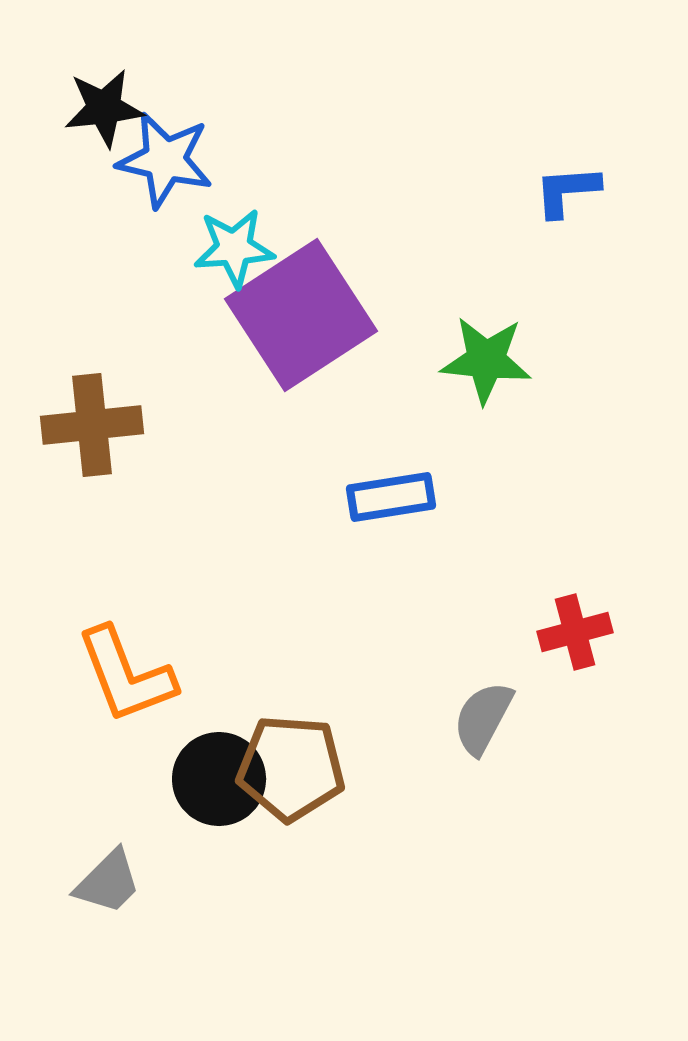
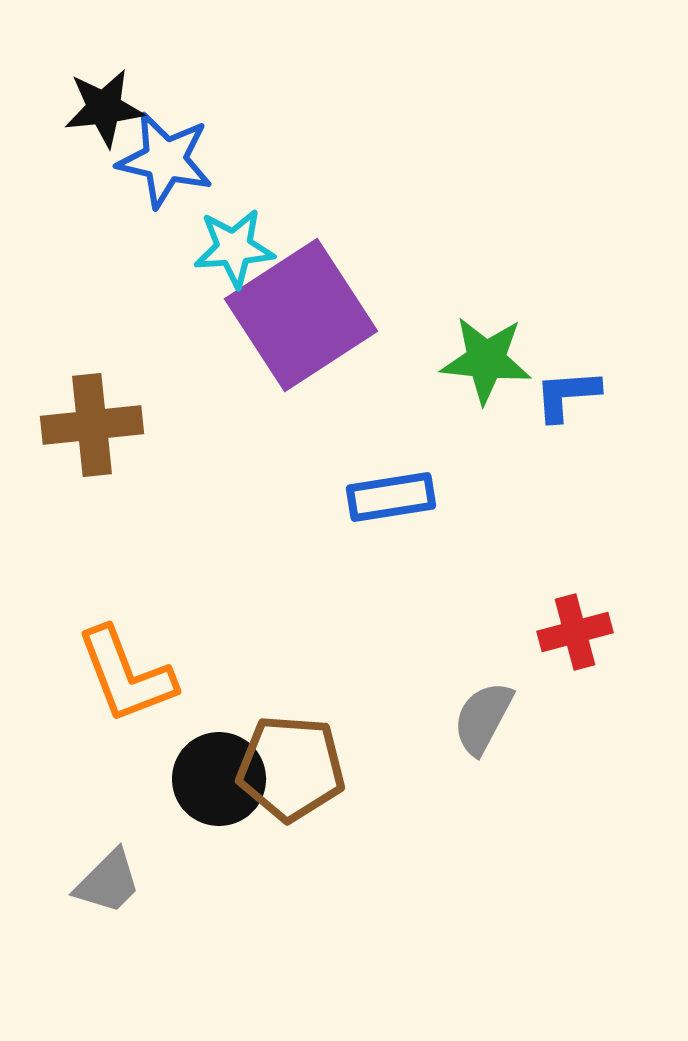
blue L-shape: moved 204 px down
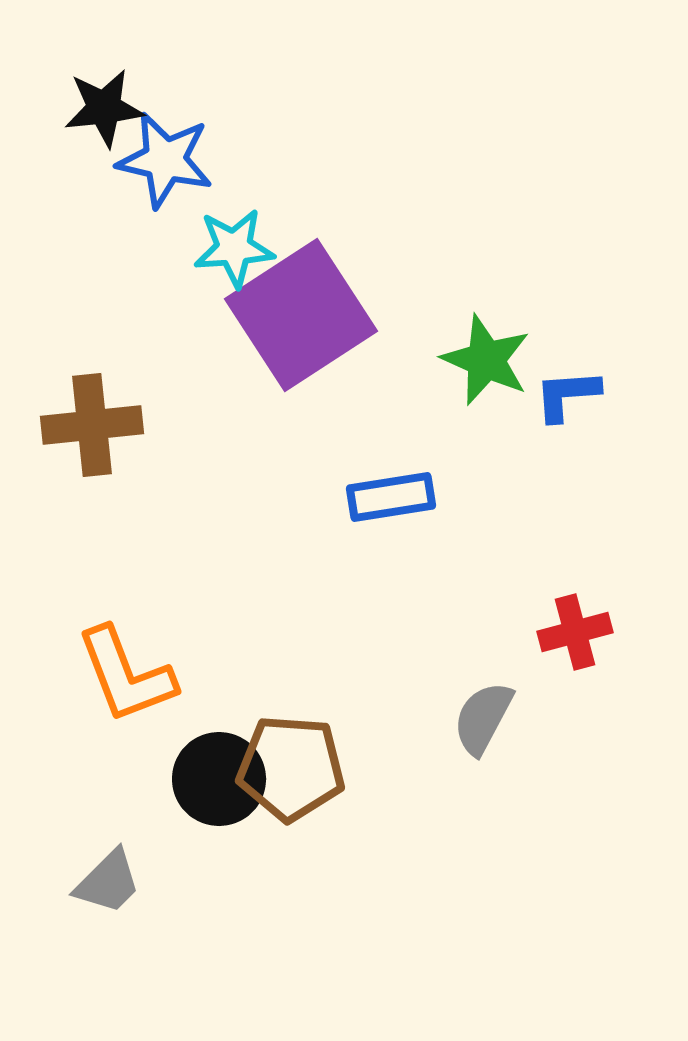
green star: rotated 18 degrees clockwise
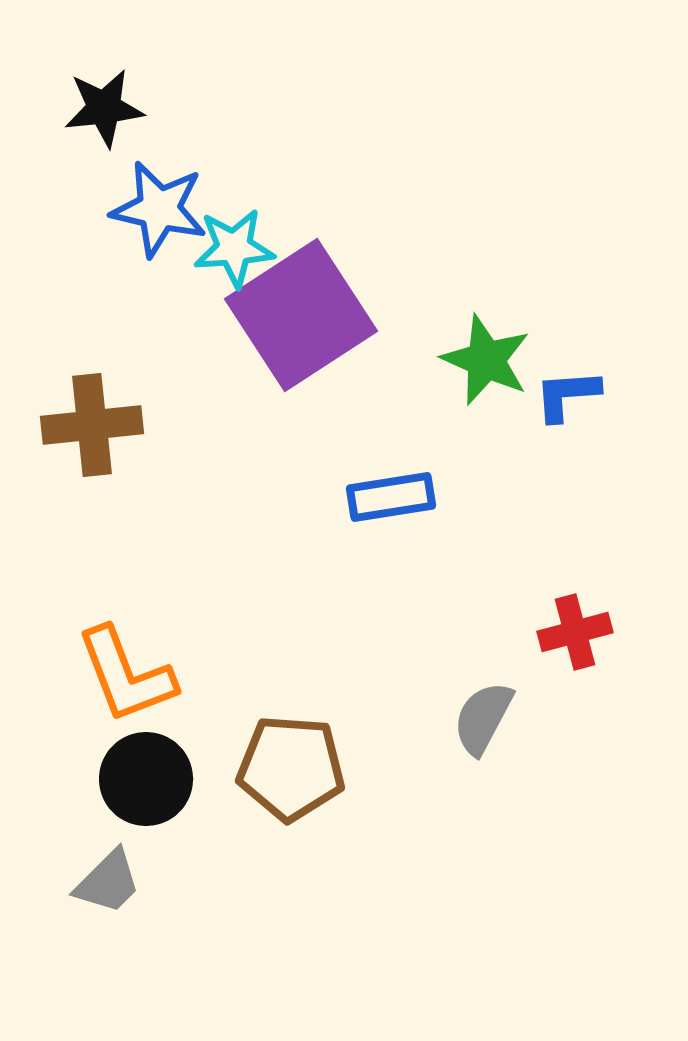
blue star: moved 6 px left, 49 px down
black circle: moved 73 px left
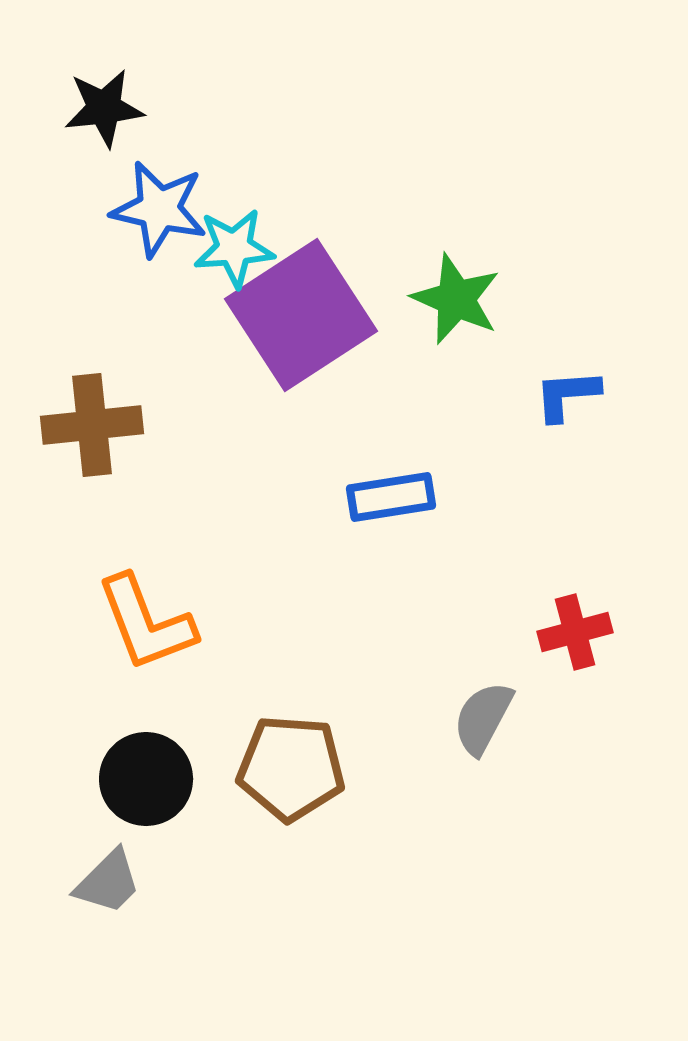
green star: moved 30 px left, 61 px up
orange L-shape: moved 20 px right, 52 px up
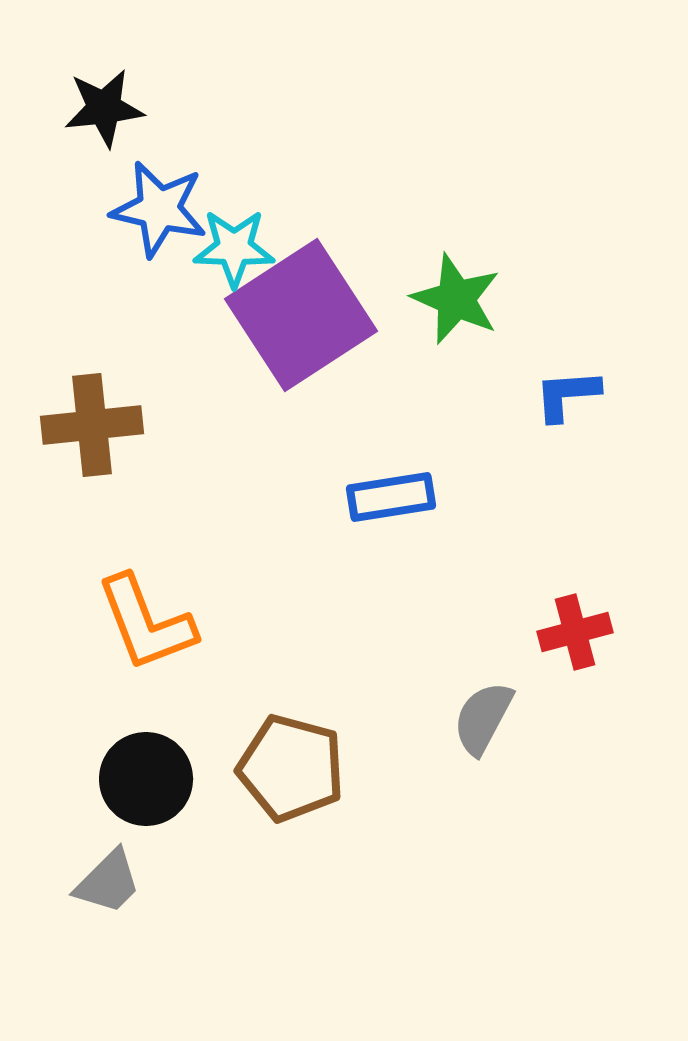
cyan star: rotated 6 degrees clockwise
brown pentagon: rotated 11 degrees clockwise
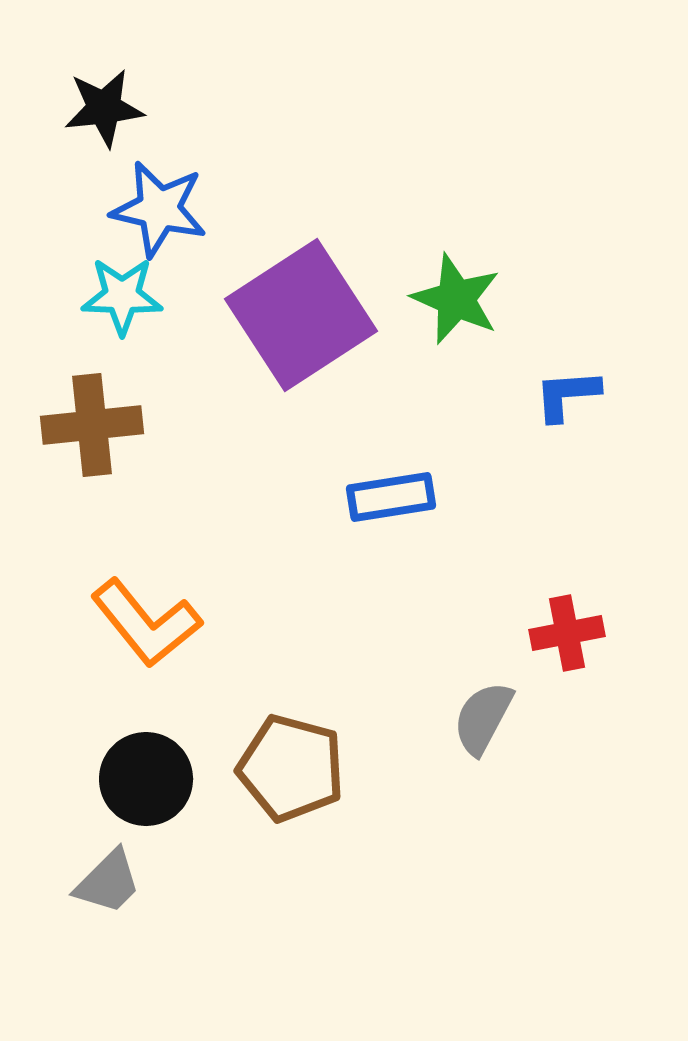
cyan star: moved 112 px left, 48 px down
orange L-shape: rotated 18 degrees counterclockwise
red cross: moved 8 px left, 1 px down; rotated 4 degrees clockwise
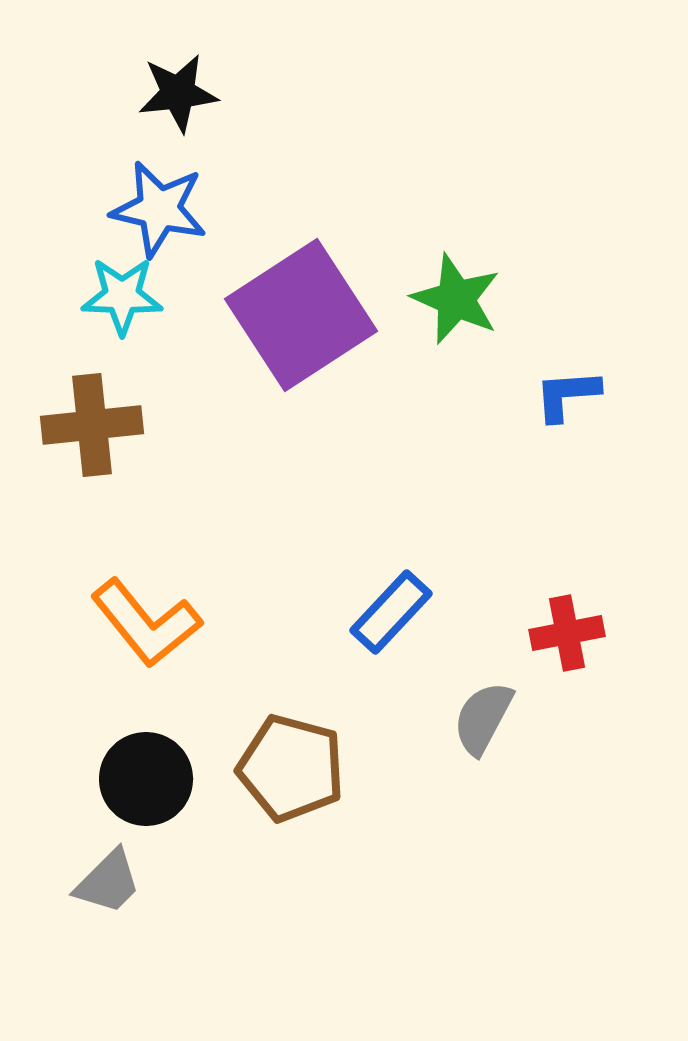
black star: moved 74 px right, 15 px up
blue rectangle: moved 115 px down; rotated 38 degrees counterclockwise
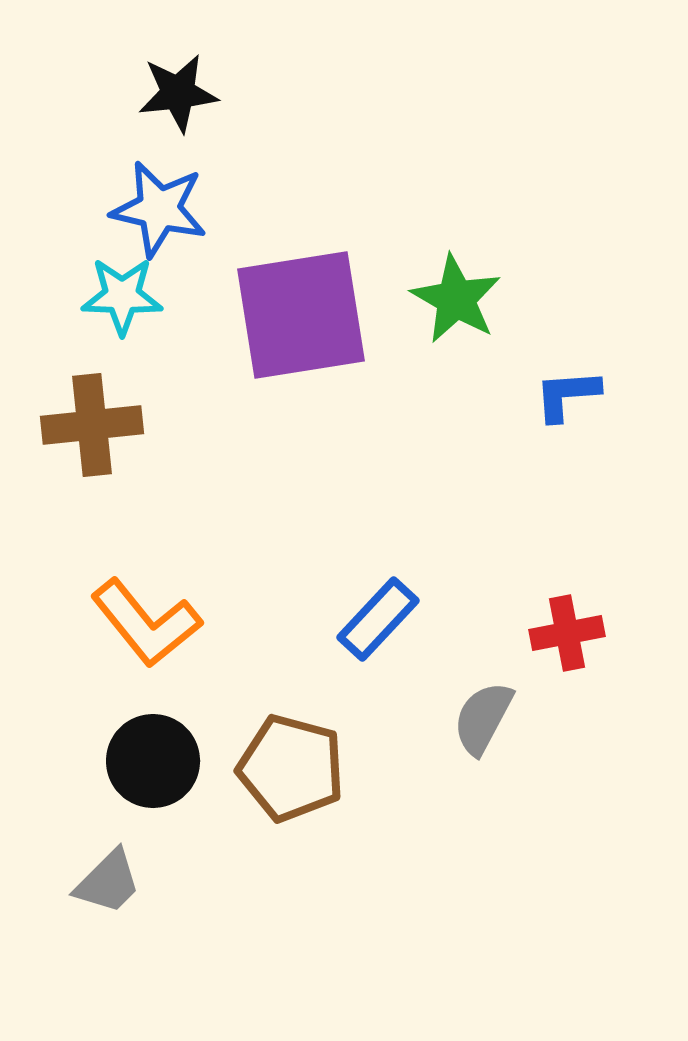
green star: rotated 6 degrees clockwise
purple square: rotated 24 degrees clockwise
blue rectangle: moved 13 px left, 7 px down
black circle: moved 7 px right, 18 px up
